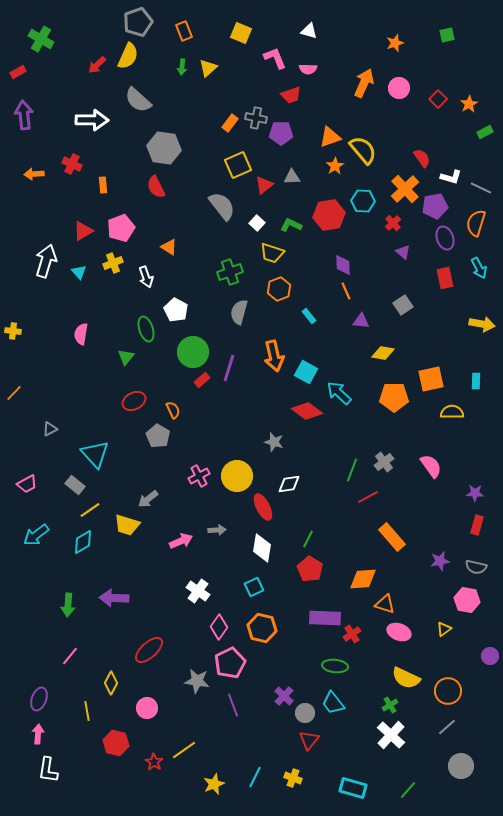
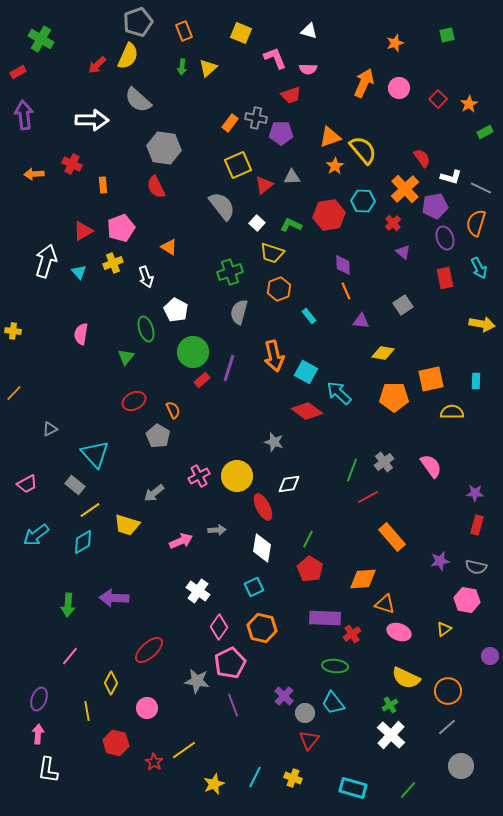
gray arrow at (148, 499): moved 6 px right, 6 px up
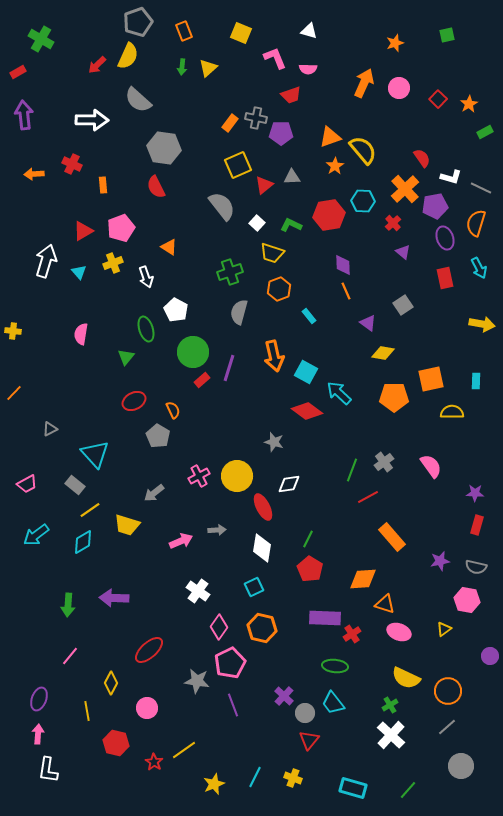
purple triangle at (361, 321): moved 7 px right, 2 px down; rotated 30 degrees clockwise
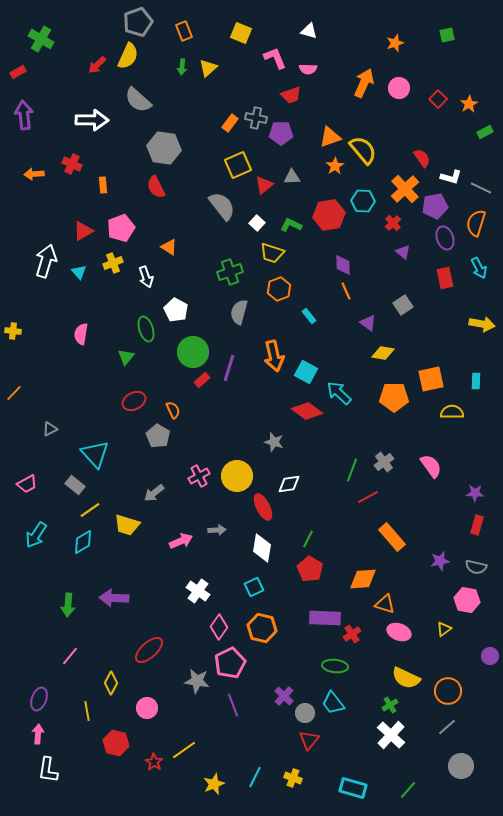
cyan arrow at (36, 535): rotated 20 degrees counterclockwise
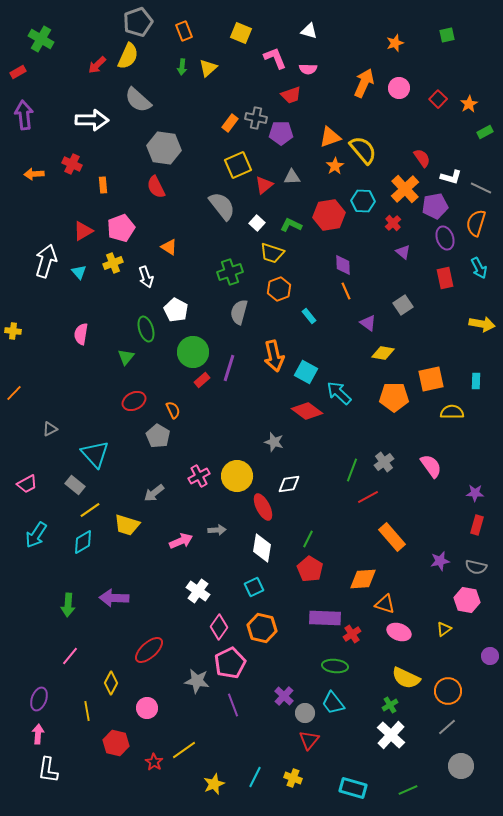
green line at (408, 790): rotated 24 degrees clockwise
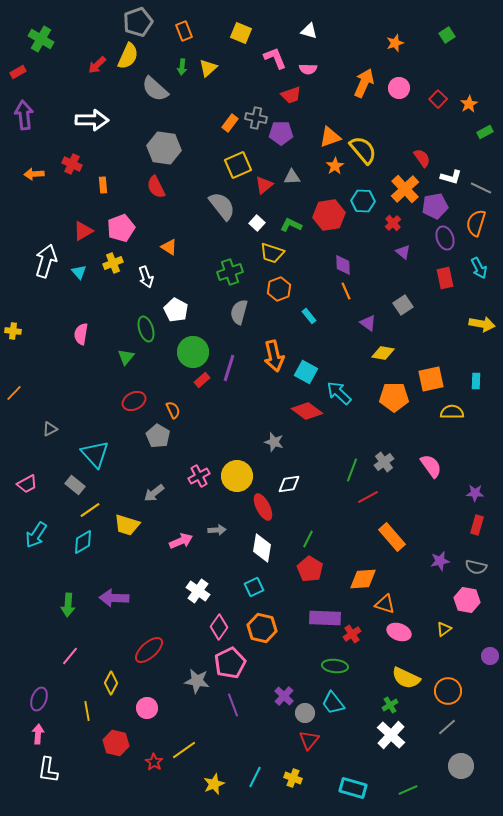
green square at (447, 35): rotated 21 degrees counterclockwise
gray semicircle at (138, 100): moved 17 px right, 11 px up
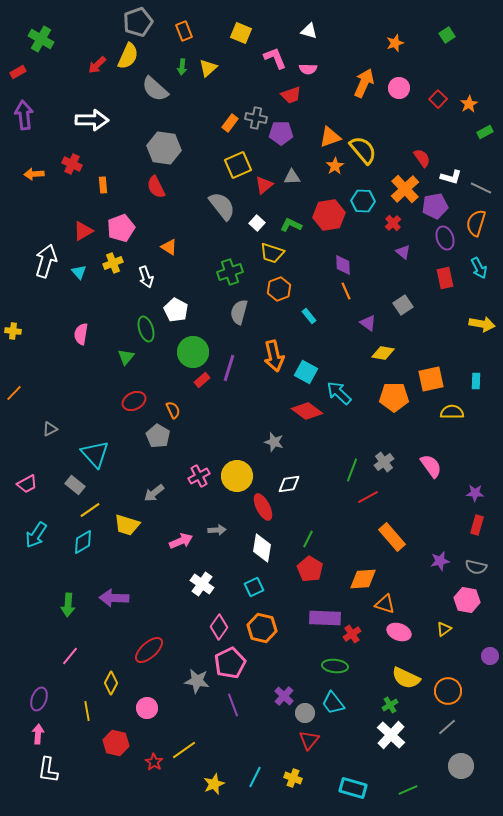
white cross at (198, 591): moved 4 px right, 7 px up
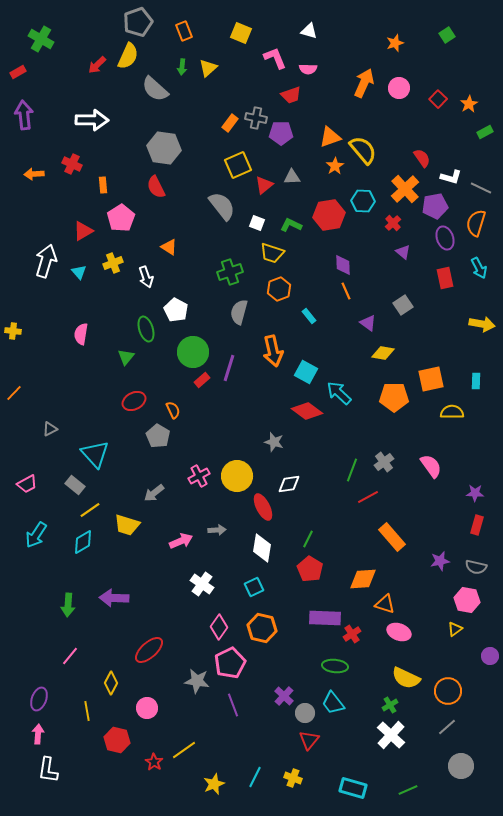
white square at (257, 223): rotated 21 degrees counterclockwise
pink pentagon at (121, 228): moved 10 px up; rotated 12 degrees counterclockwise
orange arrow at (274, 356): moved 1 px left, 5 px up
yellow triangle at (444, 629): moved 11 px right
red hexagon at (116, 743): moved 1 px right, 3 px up
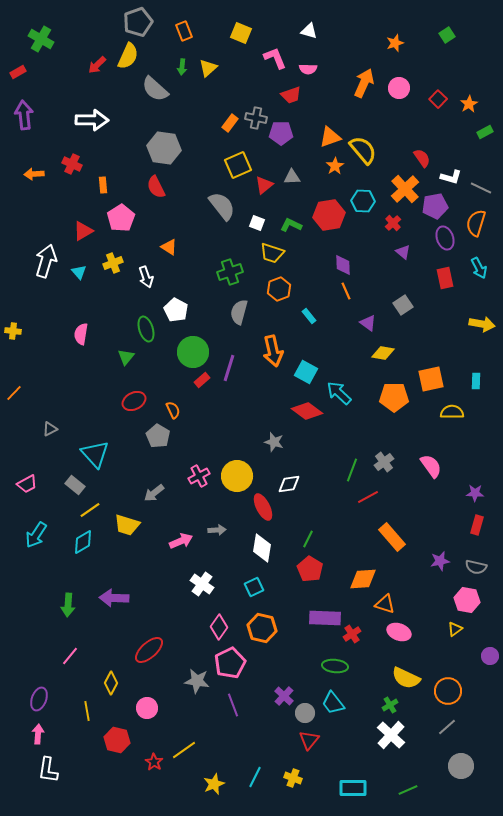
cyan rectangle at (353, 788): rotated 16 degrees counterclockwise
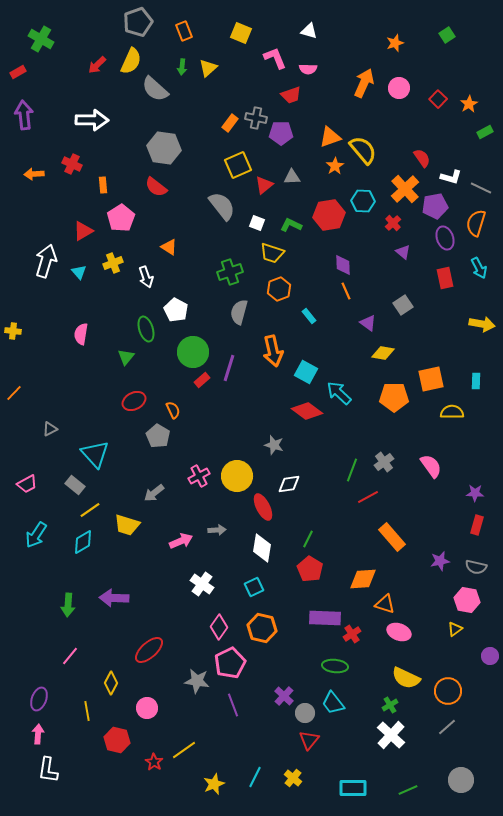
yellow semicircle at (128, 56): moved 3 px right, 5 px down
red semicircle at (156, 187): rotated 25 degrees counterclockwise
gray star at (274, 442): moved 3 px down
gray circle at (461, 766): moved 14 px down
yellow cross at (293, 778): rotated 18 degrees clockwise
